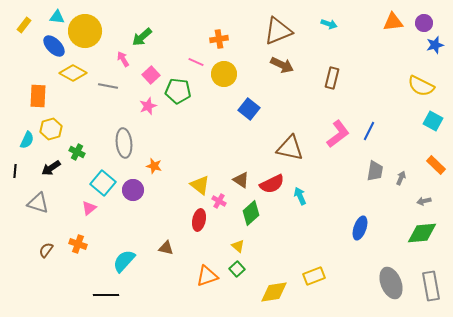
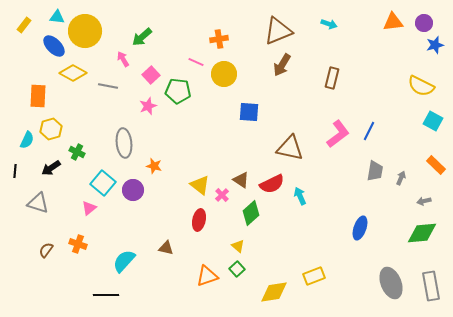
brown arrow at (282, 65): rotated 95 degrees clockwise
blue square at (249, 109): moved 3 px down; rotated 35 degrees counterclockwise
pink cross at (219, 201): moved 3 px right, 6 px up; rotated 16 degrees clockwise
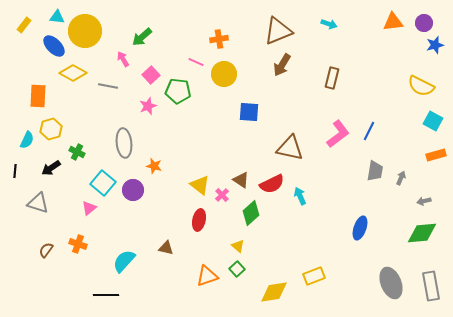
orange rectangle at (436, 165): moved 10 px up; rotated 60 degrees counterclockwise
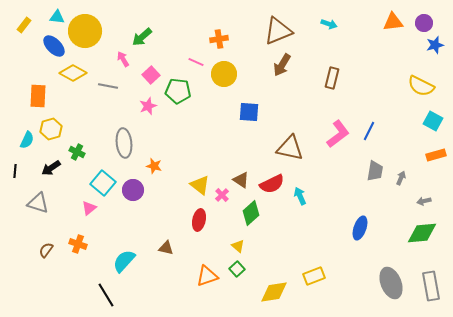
black line at (106, 295): rotated 60 degrees clockwise
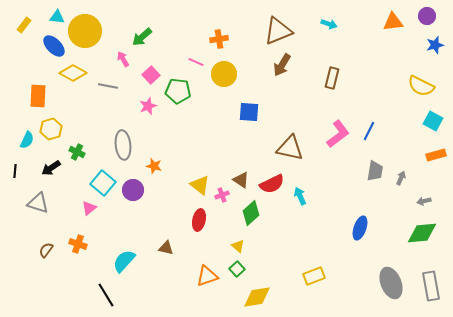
purple circle at (424, 23): moved 3 px right, 7 px up
gray ellipse at (124, 143): moved 1 px left, 2 px down
pink cross at (222, 195): rotated 24 degrees clockwise
yellow diamond at (274, 292): moved 17 px left, 5 px down
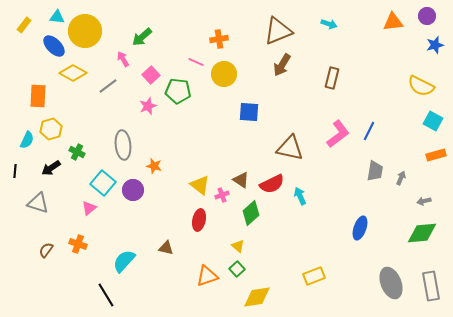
gray line at (108, 86): rotated 48 degrees counterclockwise
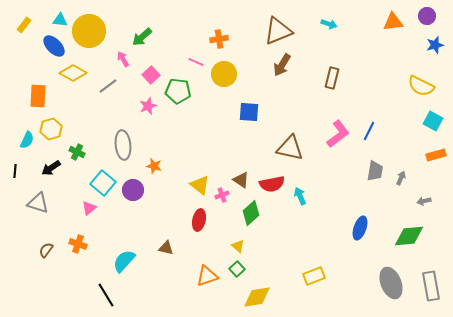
cyan triangle at (57, 17): moved 3 px right, 3 px down
yellow circle at (85, 31): moved 4 px right
red semicircle at (272, 184): rotated 15 degrees clockwise
green diamond at (422, 233): moved 13 px left, 3 px down
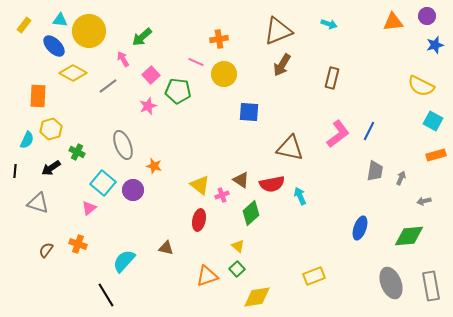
gray ellipse at (123, 145): rotated 16 degrees counterclockwise
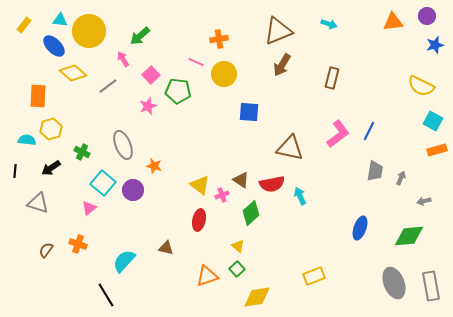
green arrow at (142, 37): moved 2 px left, 1 px up
yellow diamond at (73, 73): rotated 12 degrees clockwise
cyan semicircle at (27, 140): rotated 108 degrees counterclockwise
green cross at (77, 152): moved 5 px right
orange rectangle at (436, 155): moved 1 px right, 5 px up
gray ellipse at (391, 283): moved 3 px right
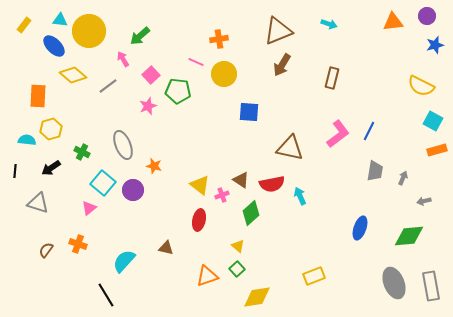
yellow diamond at (73, 73): moved 2 px down
gray arrow at (401, 178): moved 2 px right
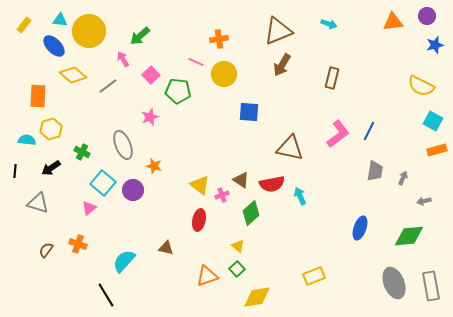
pink star at (148, 106): moved 2 px right, 11 px down
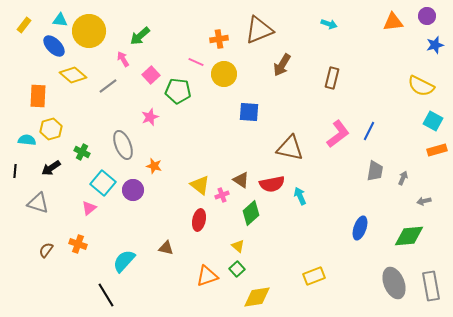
brown triangle at (278, 31): moved 19 px left, 1 px up
